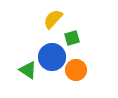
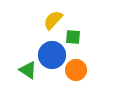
yellow semicircle: moved 1 px down
green square: moved 1 px right, 1 px up; rotated 21 degrees clockwise
blue circle: moved 2 px up
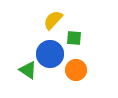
green square: moved 1 px right, 1 px down
blue circle: moved 2 px left, 1 px up
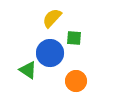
yellow semicircle: moved 1 px left, 2 px up
blue circle: moved 1 px up
orange circle: moved 11 px down
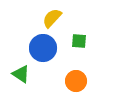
green square: moved 5 px right, 3 px down
blue circle: moved 7 px left, 5 px up
green triangle: moved 7 px left, 4 px down
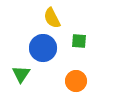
yellow semicircle: rotated 70 degrees counterclockwise
green triangle: rotated 30 degrees clockwise
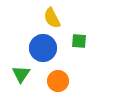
orange circle: moved 18 px left
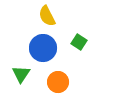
yellow semicircle: moved 5 px left, 2 px up
green square: moved 1 px down; rotated 28 degrees clockwise
orange circle: moved 1 px down
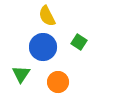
blue circle: moved 1 px up
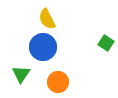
yellow semicircle: moved 3 px down
green square: moved 27 px right, 1 px down
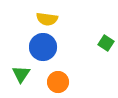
yellow semicircle: rotated 55 degrees counterclockwise
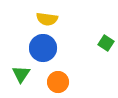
blue circle: moved 1 px down
